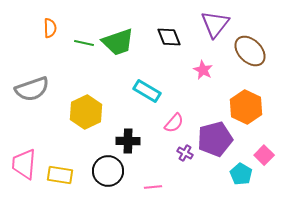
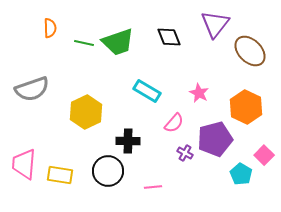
pink star: moved 4 px left, 23 px down
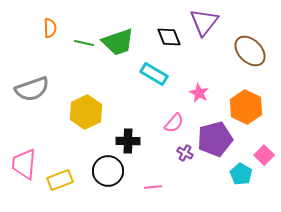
purple triangle: moved 11 px left, 2 px up
cyan rectangle: moved 7 px right, 17 px up
yellow rectangle: moved 5 px down; rotated 30 degrees counterclockwise
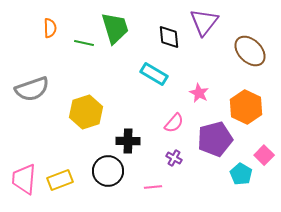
black diamond: rotated 15 degrees clockwise
green trapezoid: moved 3 px left, 14 px up; rotated 88 degrees counterclockwise
yellow hexagon: rotated 8 degrees clockwise
purple cross: moved 11 px left, 5 px down
pink trapezoid: moved 15 px down
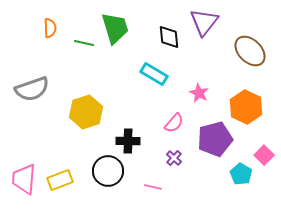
purple cross: rotated 14 degrees clockwise
pink line: rotated 18 degrees clockwise
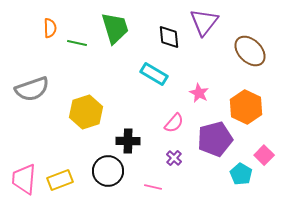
green line: moved 7 px left
